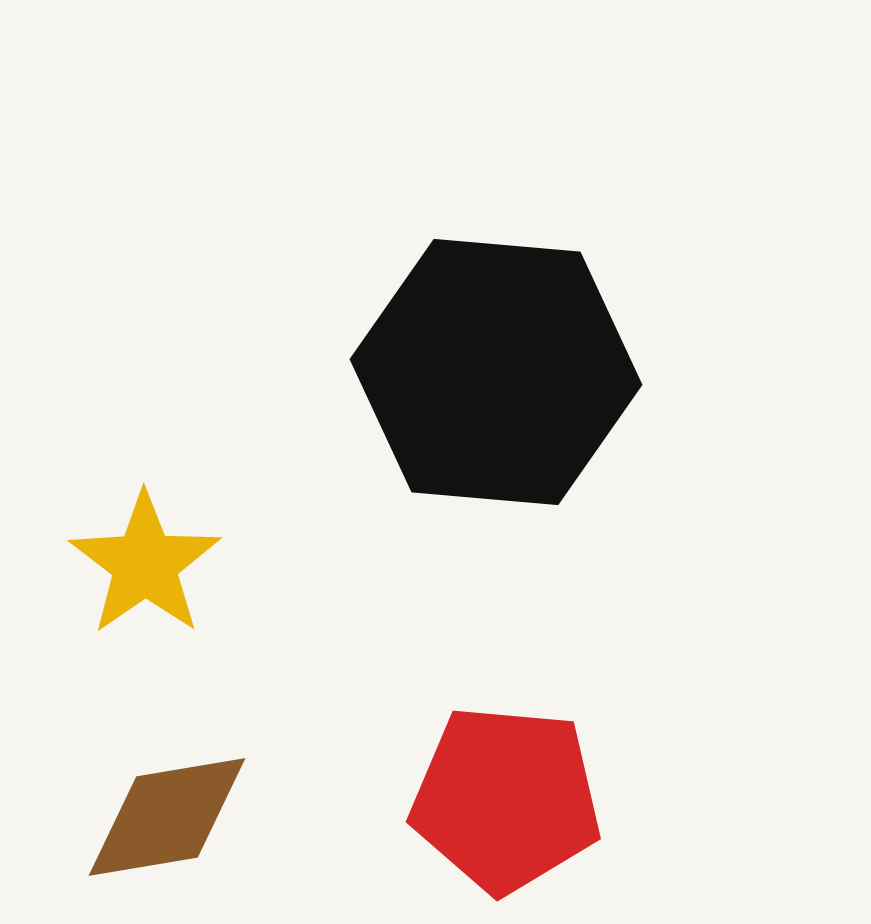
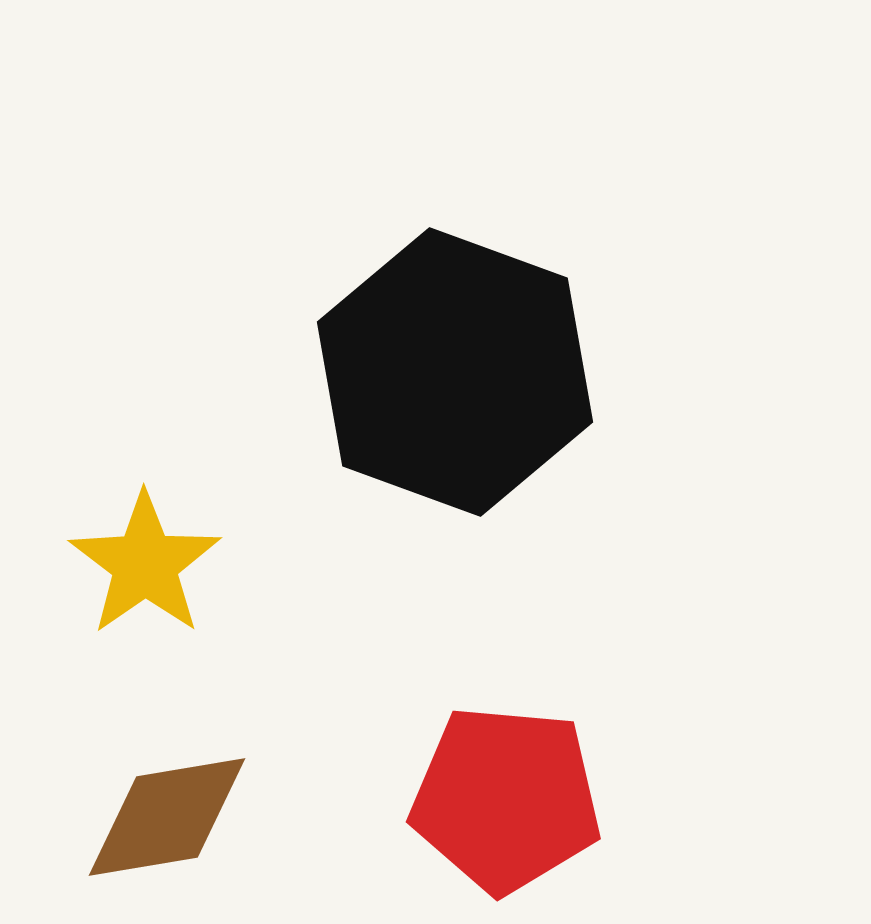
black hexagon: moved 41 px left; rotated 15 degrees clockwise
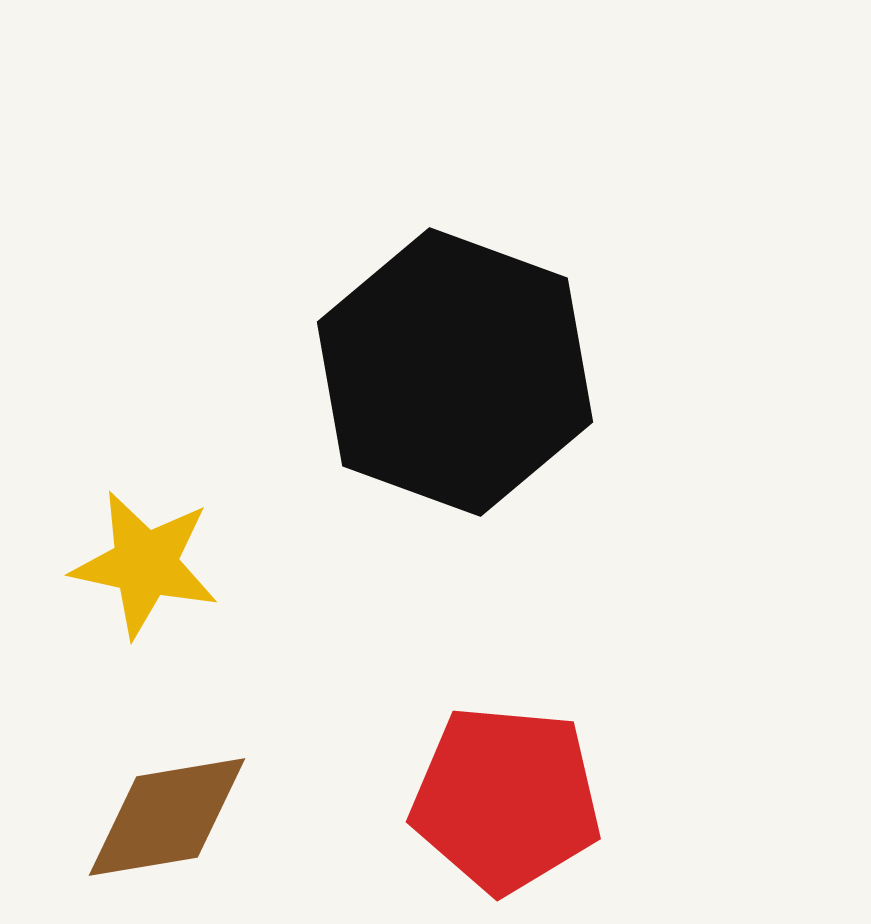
yellow star: rotated 25 degrees counterclockwise
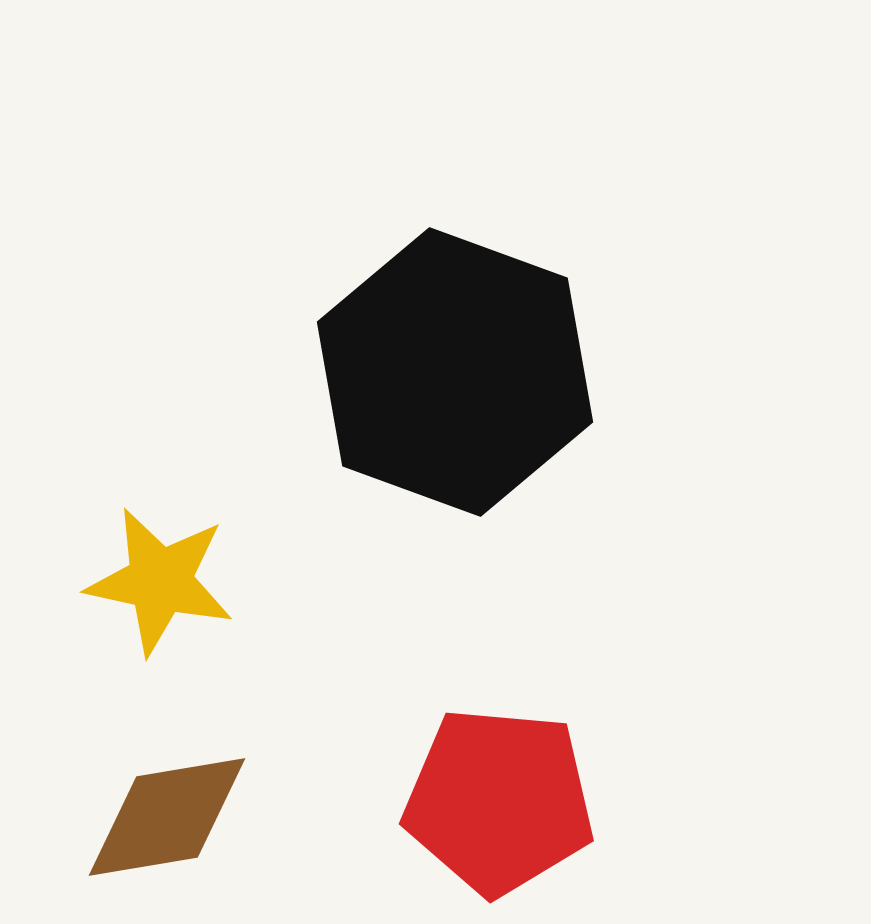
yellow star: moved 15 px right, 17 px down
red pentagon: moved 7 px left, 2 px down
